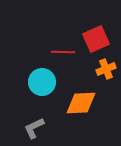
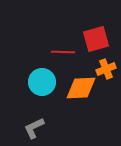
red square: rotated 8 degrees clockwise
orange diamond: moved 15 px up
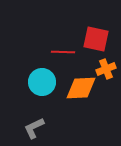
red square: rotated 28 degrees clockwise
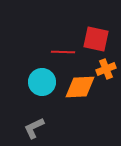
orange diamond: moved 1 px left, 1 px up
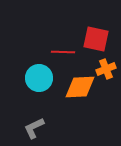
cyan circle: moved 3 px left, 4 px up
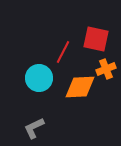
red line: rotated 65 degrees counterclockwise
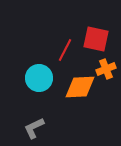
red line: moved 2 px right, 2 px up
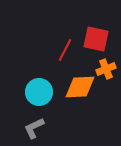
cyan circle: moved 14 px down
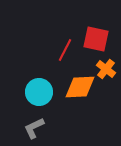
orange cross: rotated 30 degrees counterclockwise
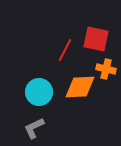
orange cross: rotated 24 degrees counterclockwise
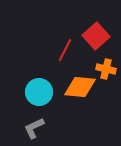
red square: moved 3 px up; rotated 36 degrees clockwise
orange diamond: rotated 8 degrees clockwise
